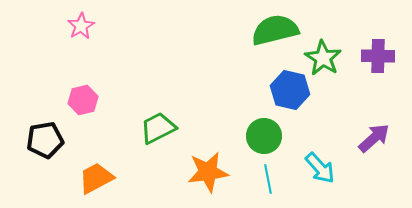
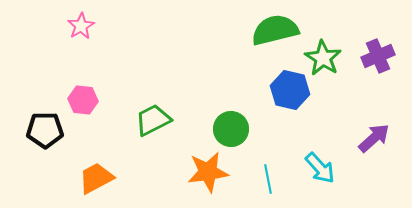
purple cross: rotated 24 degrees counterclockwise
pink hexagon: rotated 20 degrees clockwise
green trapezoid: moved 5 px left, 8 px up
green circle: moved 33 px left, 7 px up
black pentagon: moved 10 px up; rotated 9 degrees clockwise
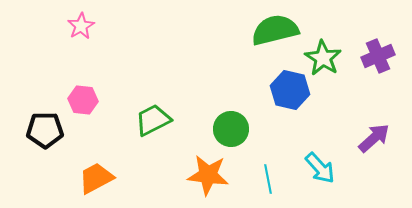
orange star: moved 3 px down; rotated 15 degrees clockwise
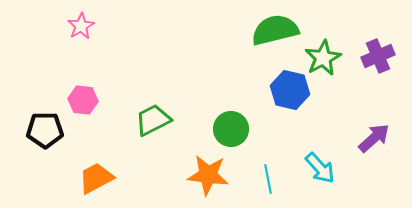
green star: rotated 12 degrees clockwise
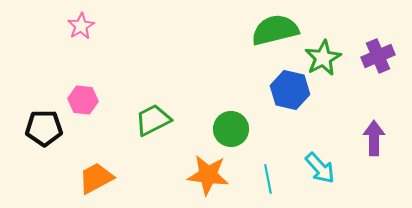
black pentagon: moved 1 px left, 2 px up
purple arrow: rotated 48 degrees counterclockwise
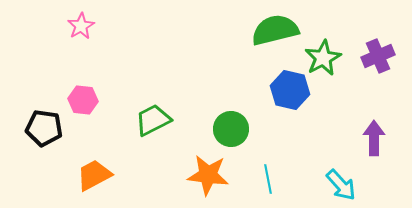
black pentagon: rotated 9 degrees clockwise
cyan arrow: moved 21 px right, 17 px down
orange trapezoid: moved 2 px left, 3 px up
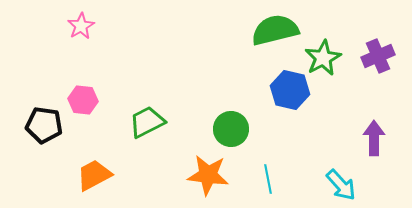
green trapezoid: moved 6 px left, 2 px down
black pentagon: moved 3 px up
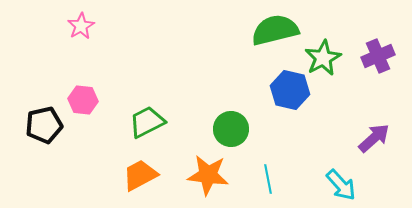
black pentagon: rotated 21 degrees counterclockwise
purple arrow: rotated 48 degrees clockwise
orange trapezoid: moved 46 px right
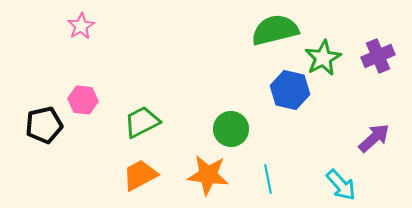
green trapezoid: moved 5 px left
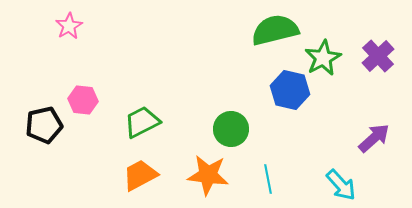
pink star: moved 12 px left
purple cross: rotated 20 degrees counterclockwise
